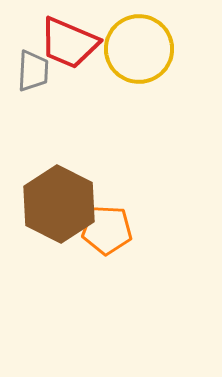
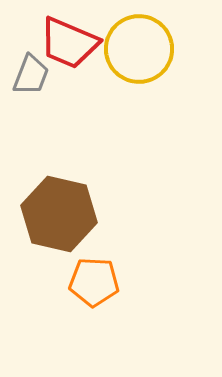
gray trapezoid: moved 2 px left, 4 px down; rotated 18 degrees clockwise
brown hexagon: moved 10 px down; rotated 14 degrees counterclockwise
orange pentagon: moved 13 px left, 52 px down
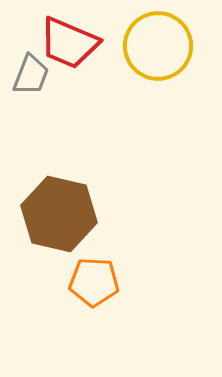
yellow circle: moved 19 px right, 3 px up
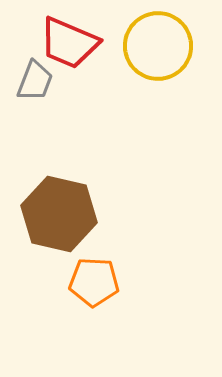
gray trapezoid: moved 4 px right, 6 px down
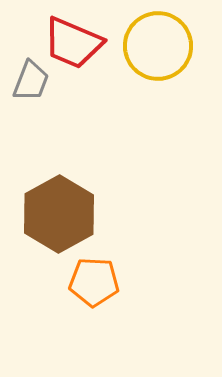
red trapezoid: moved 4 px right
gray trapezoid: moved 4 px left
brown hexagon: rotated 18 degrees clockwise
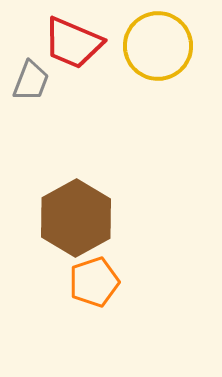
brown hexagon: moved 17 px right, 4 px down
orange pentagon: rotated 21 degrees counterclockwise
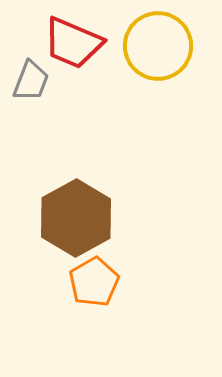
orange pentagon: rotated 12 degrees counterclockwise
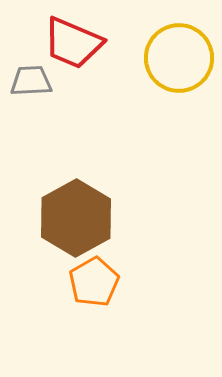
yellow circle: moved 21 px right, 12 px down
gray trapezoid: rotated 114 degrees counterclockwise
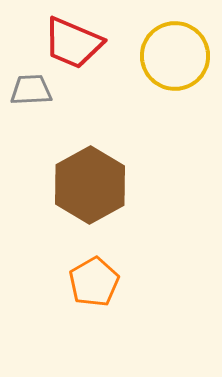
yellow circle: moved 4 px left, 2 px up
gray trapezoid: moved 9 px down
brown hexagon: moved 14 px right, 33 px up
